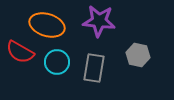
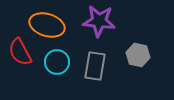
red semicircle: rotated 32 degrees clockwise
gray rectangle: moved 1 px right, 2 px up
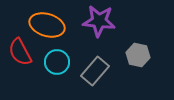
gray rectangle: moved 5 px down; rotated 32 degrees clockwise
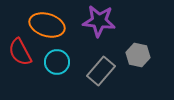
gray rectangle: moved 6 px right
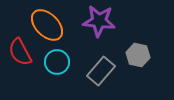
orange ellipse: rotated 28 degrees clockwise
